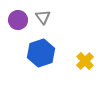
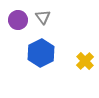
blue hexagon: rotated 8 degrees counterclockwise
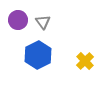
gray triangle: moved 5 px down
blue hexagon: moved 3 px left, 2 px down
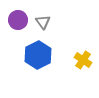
yellow cross: moved 2 px left, 1 px up; rotated 12 degrees counterclockwise
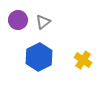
gray triangle: rotated 28 degrees clockwise
blue hexagon: moved 1 px right, 2 px down
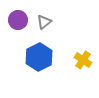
gray triangle: moved 1 px right
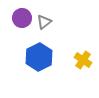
purple circle: moved 4 px right, 2 px up
